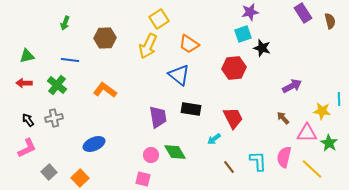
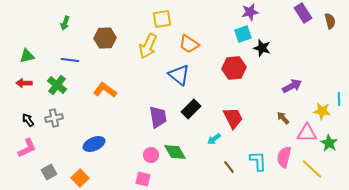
yellow square: moved 3 px right; rotated 24 degrees clockwise
black rectangle: rotated 54 degrees counterclockwise
gray square: rotated 14 degrees clockwise
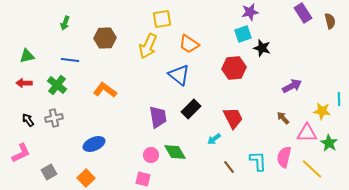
pink L-shape: moved 6 px left, 5 px down
orange square: moved 6 px right
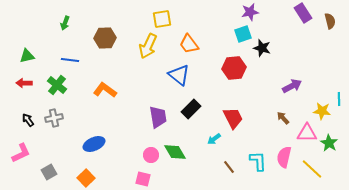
orange trapezoid: rotated 20 degrees clockwise
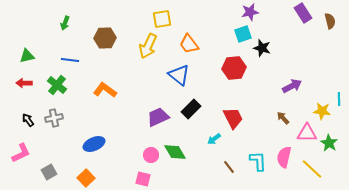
purple trapezoid: rotated 105 degrees counterclockwise
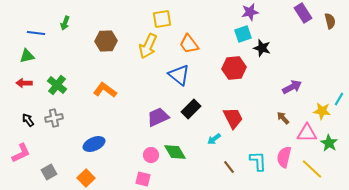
brown hexagon: moved 1 px right, 3 px down
blue line: moved 34 px left, 27 px up
purple arrow: moved 1 px down
cyan line: rotated 32 degrees clockwise
